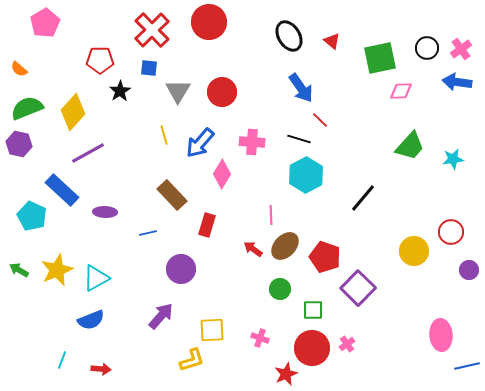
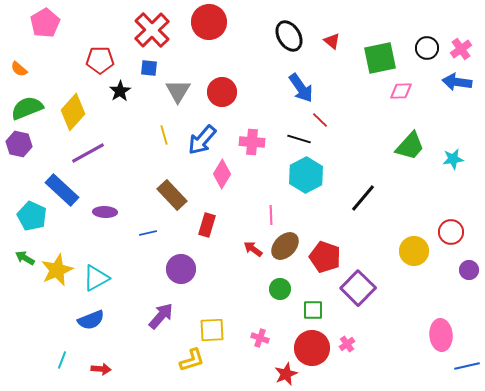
blue arrow at (200, 143): moved 2 px right, 3 px up
green arrow at (19, 270): moved 6 px right, 12 px up
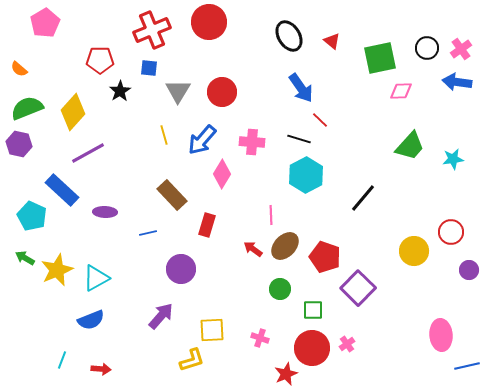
red cross at (152, 30): rotated 21 degrees clockwise
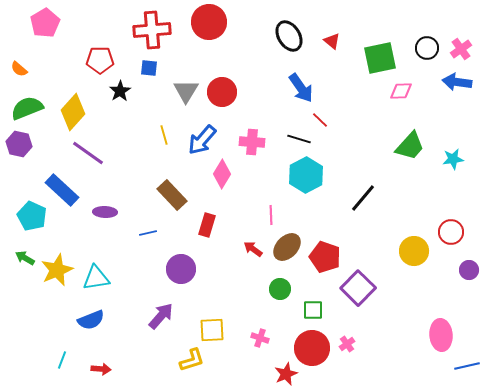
red cross at (152, 30): rotated 18 degrees clockwise
gray triangle at (178, 91): moved 8 px right
purple line at (88, 153): rotated 64 degrees clockwise
brown ellipse at (285, 246): moved 2 px right, 1 px down
cyan triangle at (96, 278): rotated 20 degrees clockwise
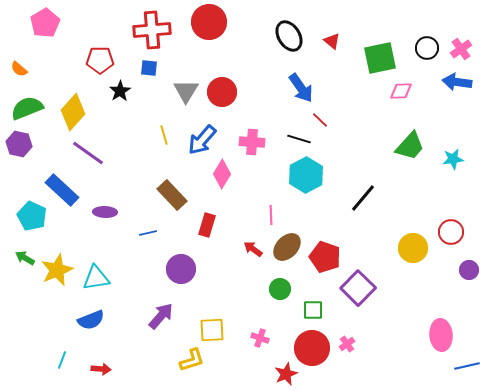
yellow circle at (414, 251): moved 1 px left, 3 px up
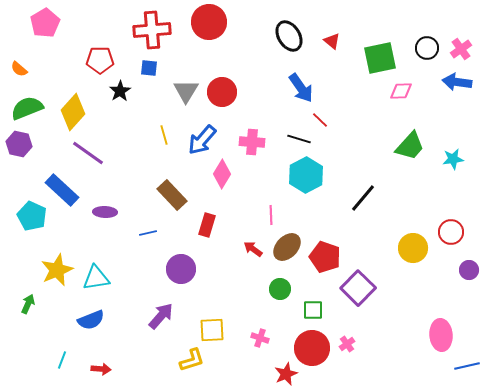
green arrow at (25, 258): moved 3 px right, 46 px down; rotated 84 degrees clockwise
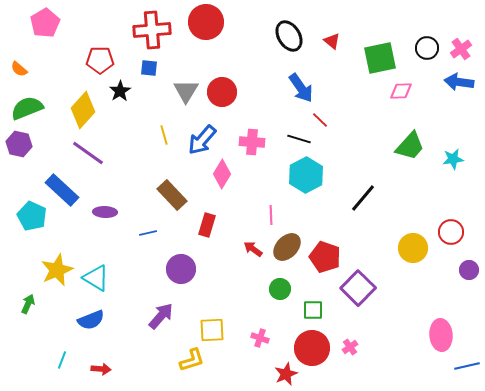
red circle at (209, 22): moved 3 px left
blue arrow at (457, 82): moved 2 px right
yellow diamond at (73, 112): moved 10 px right, 2 px up
cyan triangle at (96, 278): rotated 40 degrees clockwise
pink cross at (347, 344): moved 3 px right, 3 px down
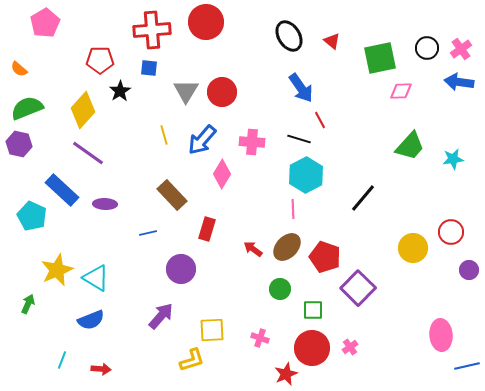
red line at (320, 120): rotated 18 degrees clockwise
purple ellipse at (105, 212): moved 8 px up
pink line at (271, 215): moved 22 px right, 6 px up
red rectangle at (207, 225): moved 4 px down
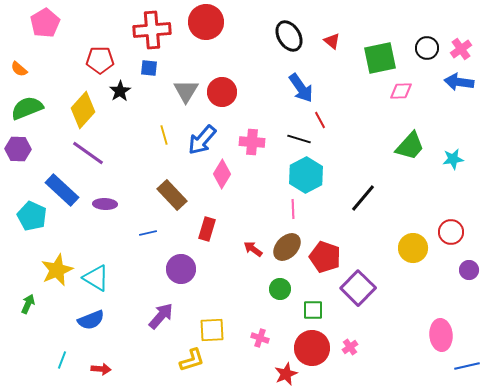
purple hexagon at (19, 144): moved 1 px left, 5 px down; rotated 10 degrees counterclockwise
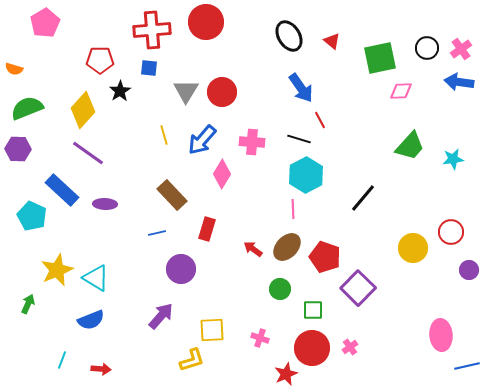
orange semicircle at (19, 69): moved 5 px left; rotated 24 degrees counterclockwise
blue line at (148, 233): moved 9 px right
